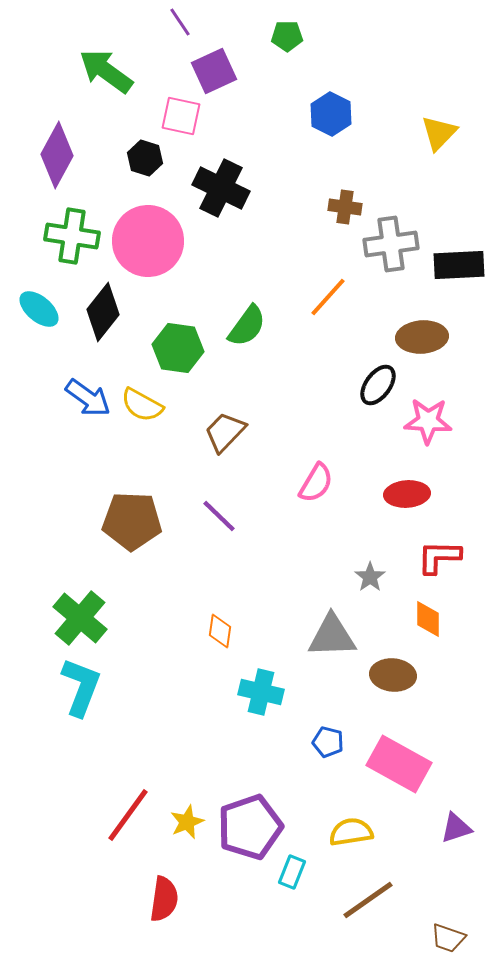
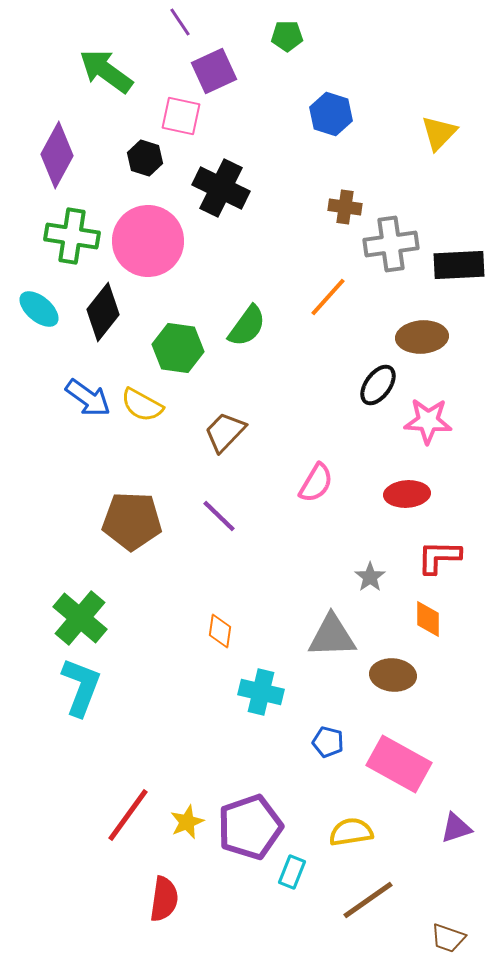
blue hexagon at (331, 114): rotated 9 degrees counterclockwise
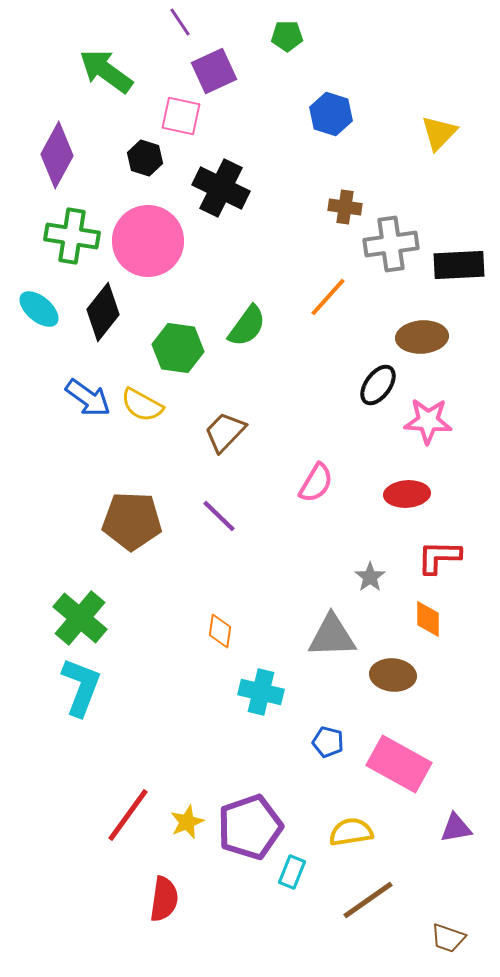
purple triangle at (456, 828): rotated 8 degrees clockwise
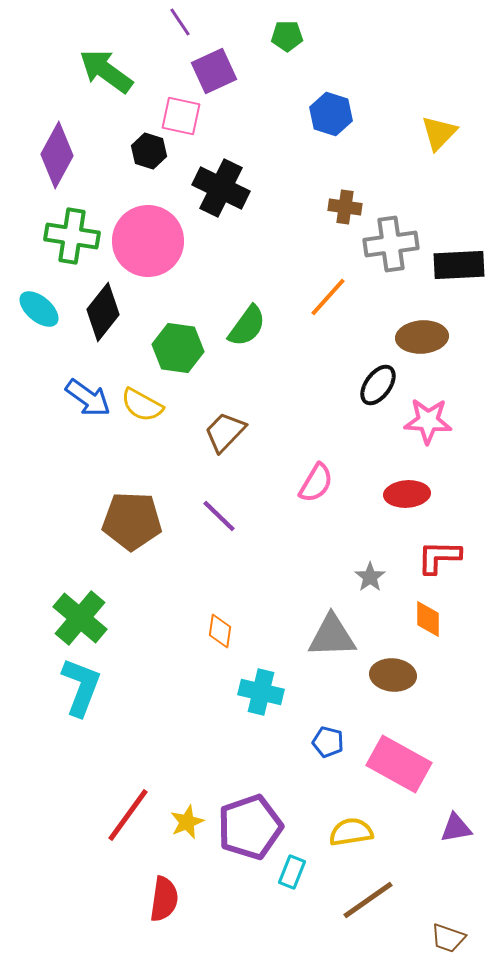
black hexagon at (145, 158): moved 4 px right, 7 px up
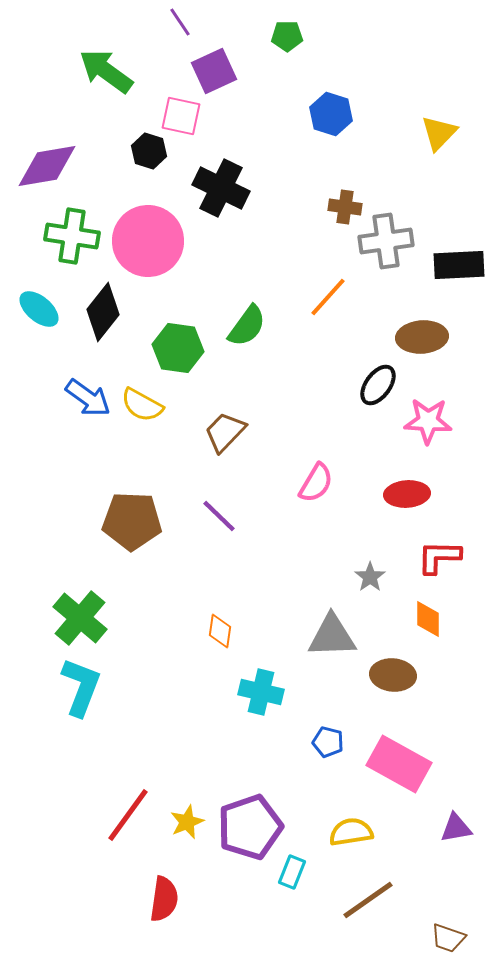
purple diamond at (57, 155): moved 10 px left, 11 px down; rotated 52 degrees clockwise
gray cross at (391, 244): moved 5 px left, 3 px up
